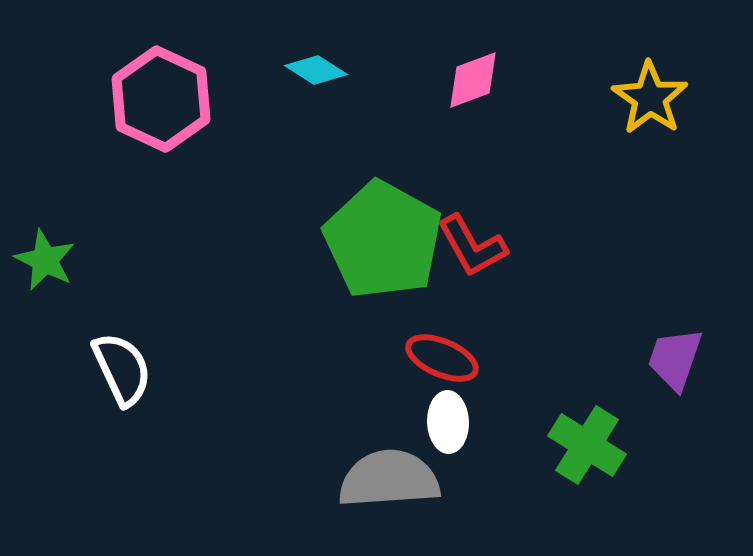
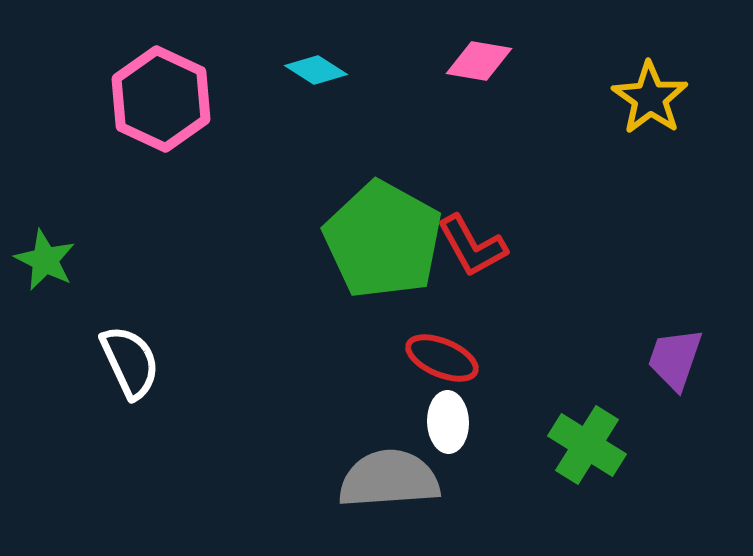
pink diamond: moved 6 px right, 19 px up; rotated 30 degrees clockwise
white semicircle: moved 8 px right, 7 px up
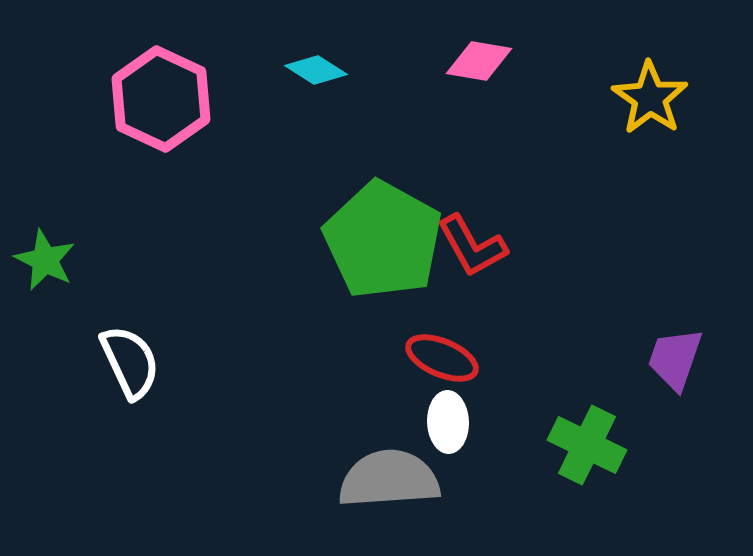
green cross: rotated 6 degrees counterclockwise
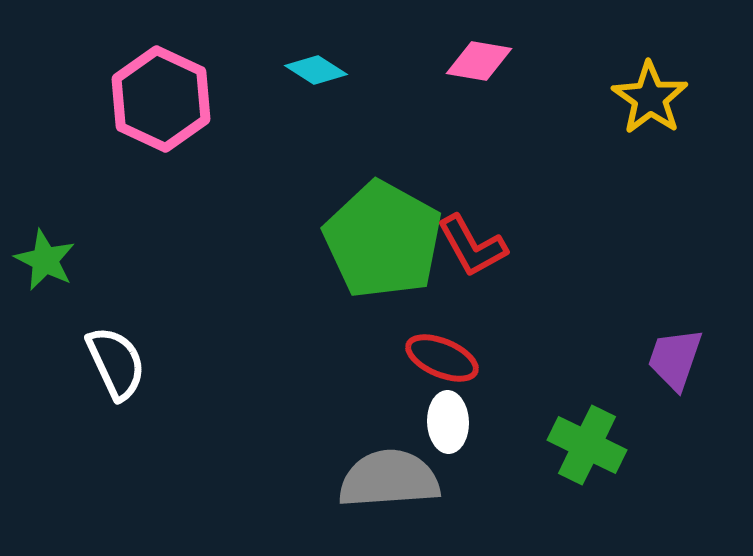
white semicircle: moved 14 px left, 1 px down
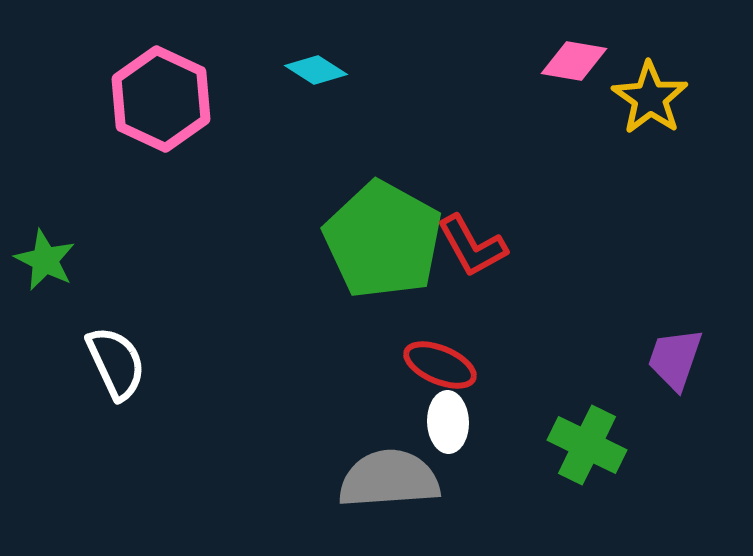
pink diamond: moved 95 px right
red ellipse: moved 2 px left, 7 px down
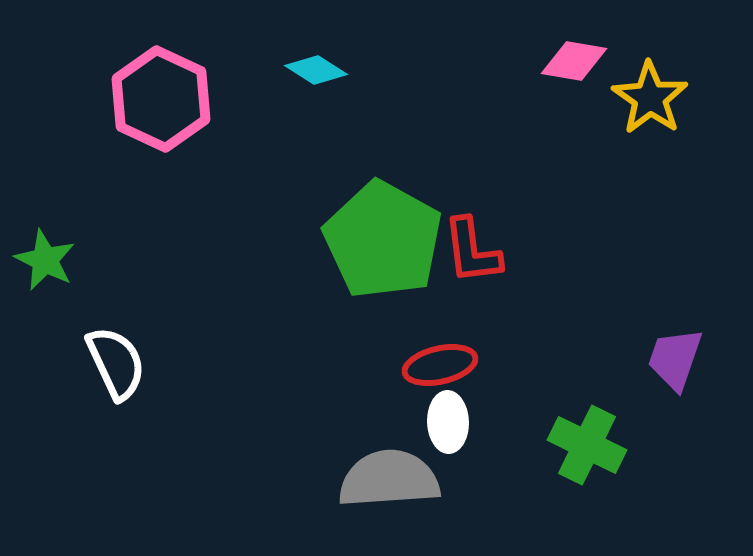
red L-shape: moved 5 px down; rotated 22 degrees clockwise
red ellipse: rotated 36 degrees counterclockwise
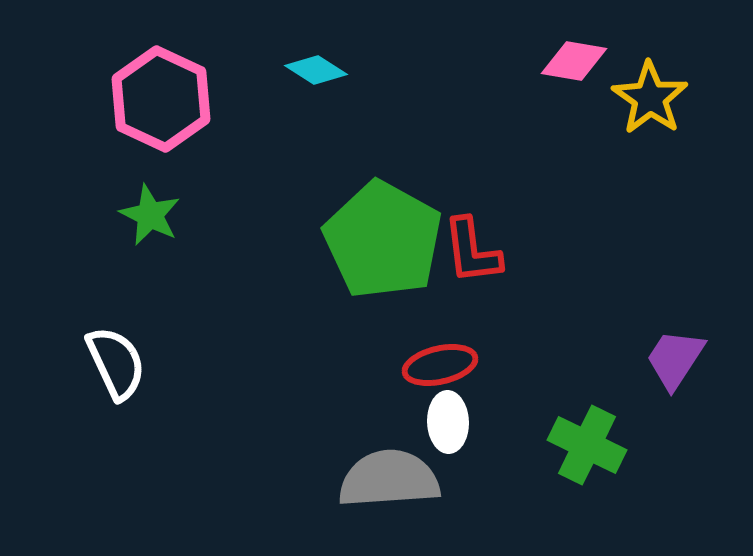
green star: moved 105 px right, 45 px up
purple trapezoid: rotated 14 degrees clockwise
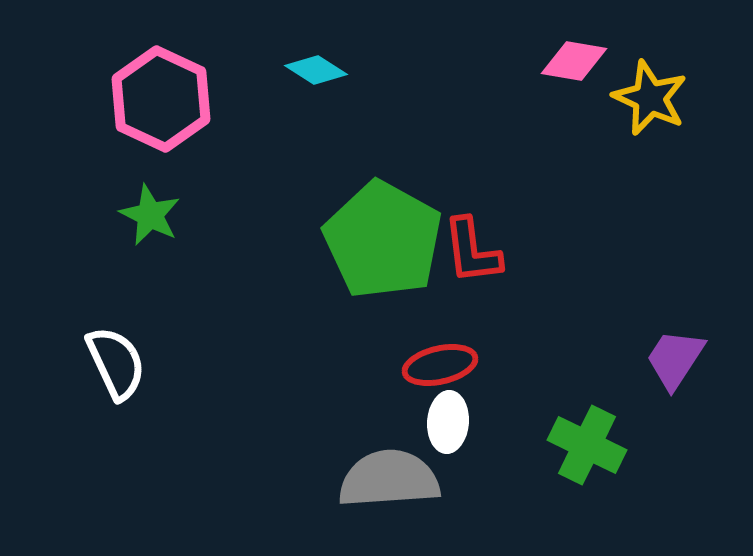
yellow star: rotated 10 degrees counterclockwise
white ellipse: rotated 6 degrees clockwise
